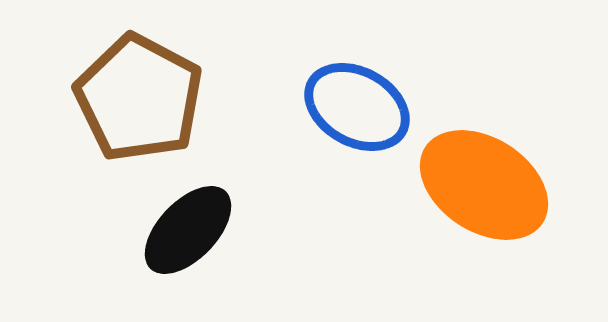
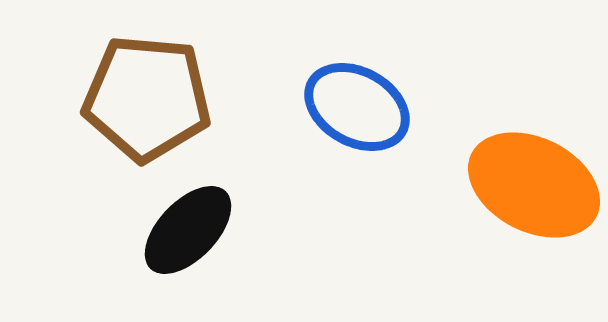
brown pentagon: moved 8 px right; rotated 23 degrees counterclockwise
orange ellipse: moved 50 px right; rotated 6 degrees counterclockwise
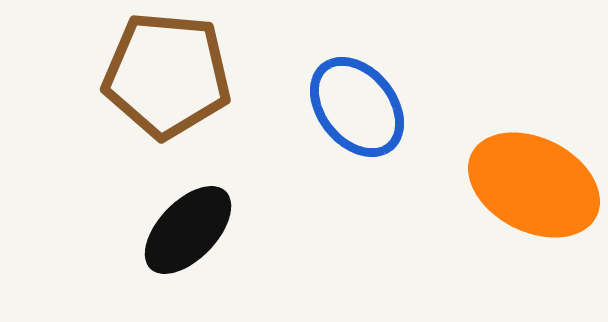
brown pentagon: moved 20 px right, 23 px up
blue ellipse: rotated 22 degrees clockwise
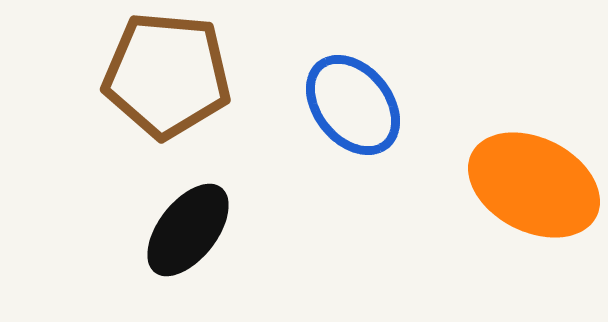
blue ellipse: moved 4 px left, 2 px up
black ellipse: rotated 6 degrees counterclockwise
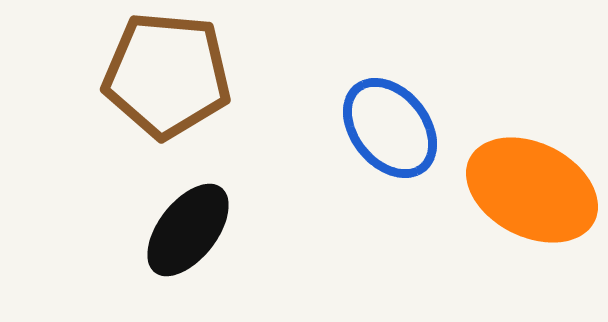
blue ellipse: moved 37 px right, 23 px down
orange ellipse: moved 2 px left, 5 px down
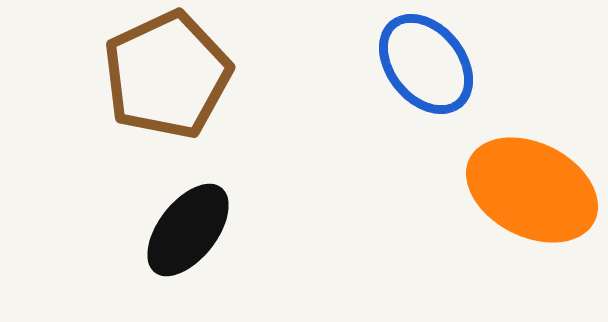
brown pentagon: rotated 30 degrees counterclockwise
blue ellipse: moved 36 px right, 64 px up
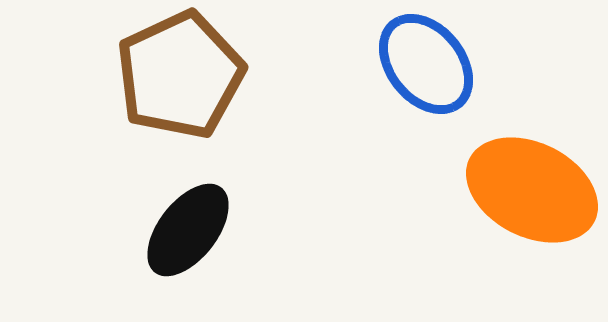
brown pentagon: moved 13 px right
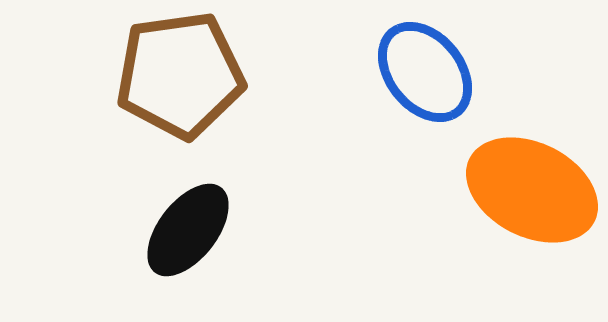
blue ellipse: moved 1 px left, 8 px down
brown pentagon: rotated 17 degrees clockwise
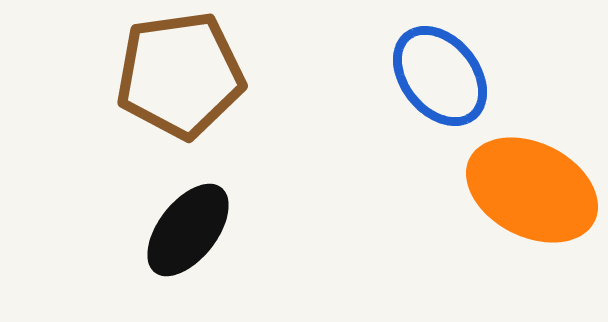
blue ellipse: moved 15 px right, 4 px down
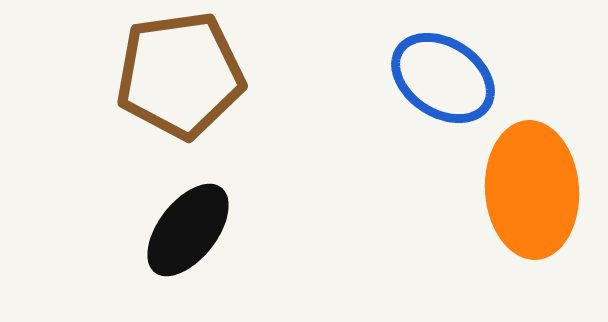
blue ellipse: moved 3 px right, 2 px down; rotated 18 degrees counterclockwise
orange ellipse: rotated 59 degrees clockwise
